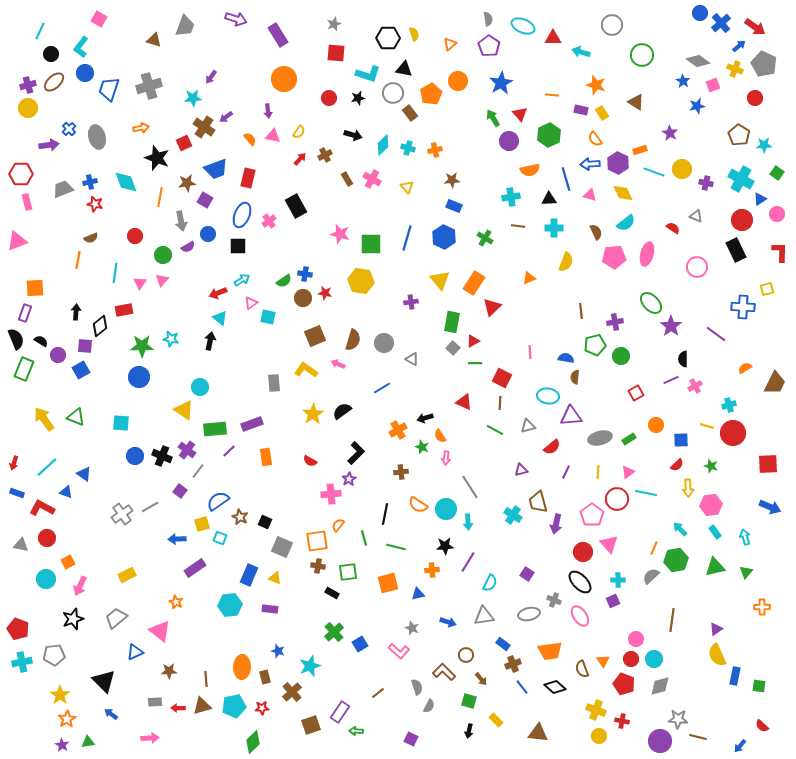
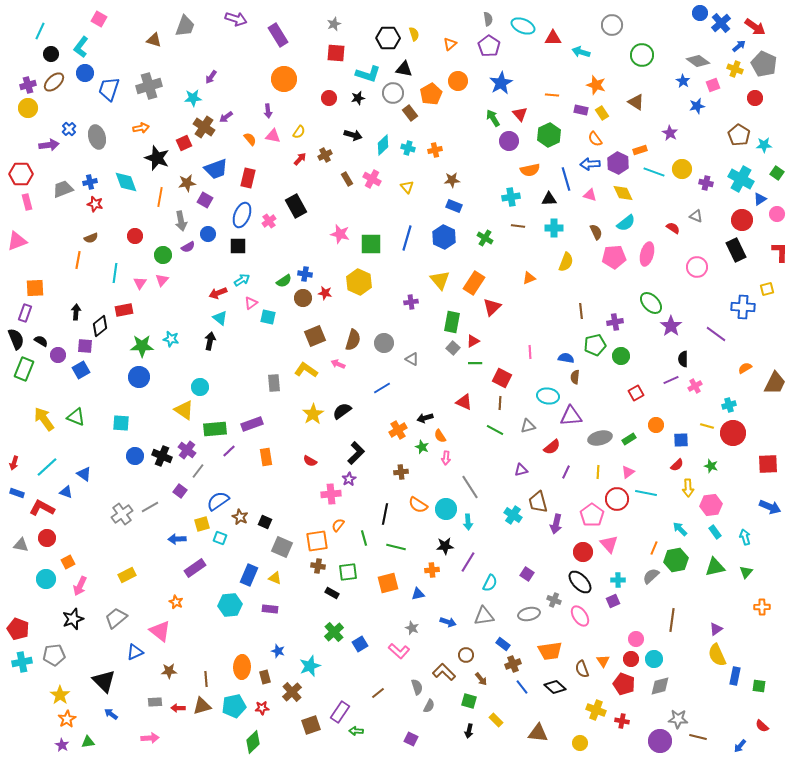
yellow hexagon at (361, 281): moved 2 px left, 1 px down; rotated 15 degrees clockwise
yellow circle at (599, 736): moved 19 px left, 7 px down
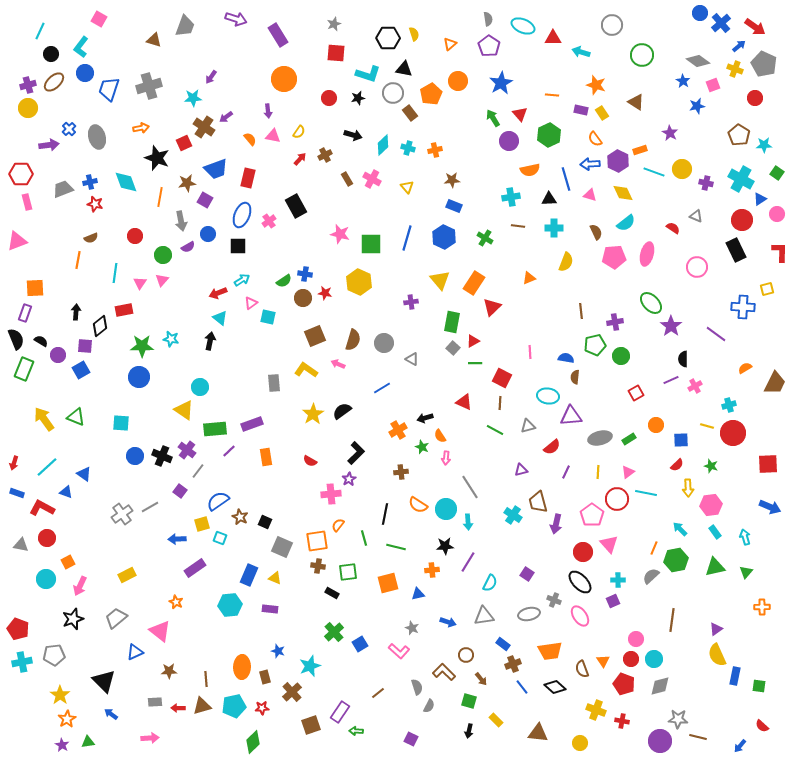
purple hexagon at (618, 163): moved 2 px up
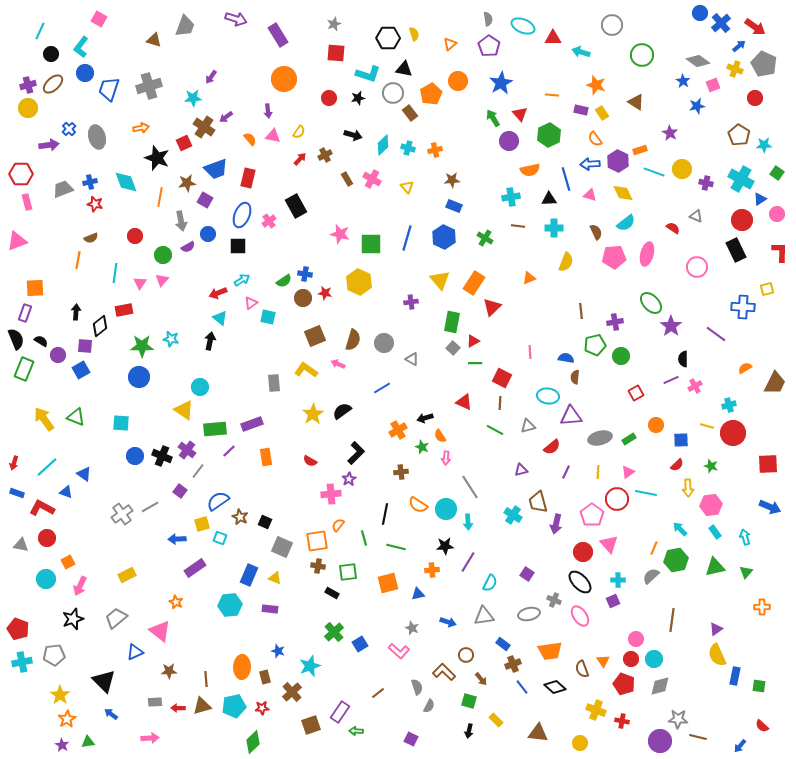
brown ellipse at (54, 82): moved 1 px left, 2 px down
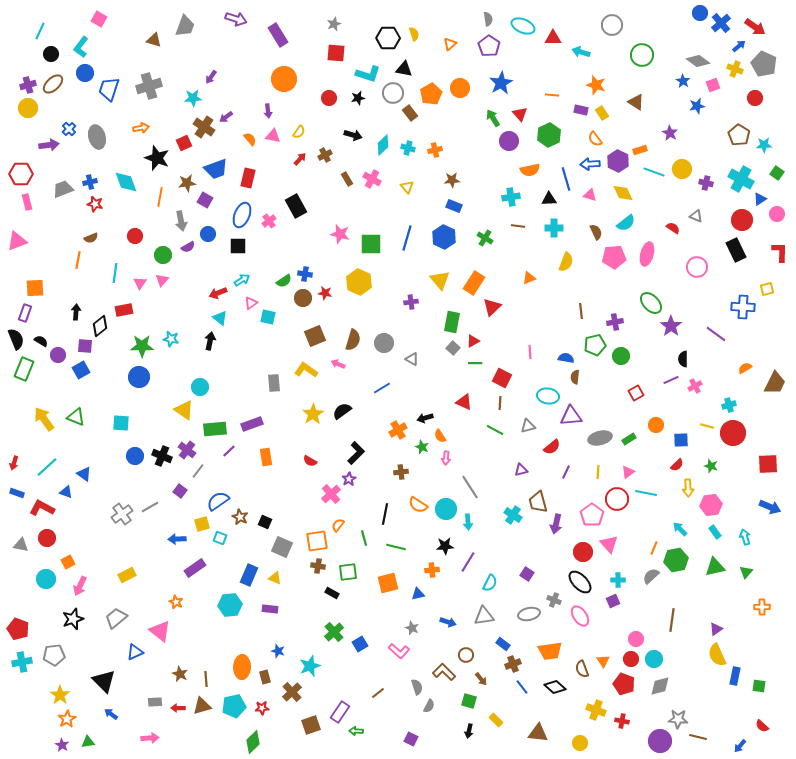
orange circle at (458, 81): moved 2 px right, 7 px down
pink cross at (331, 494): rotated 36 degrees counterclockwise
brown star at (169, 671): moved 11 px right, 3 px down; rotated 28 degrees clockwise
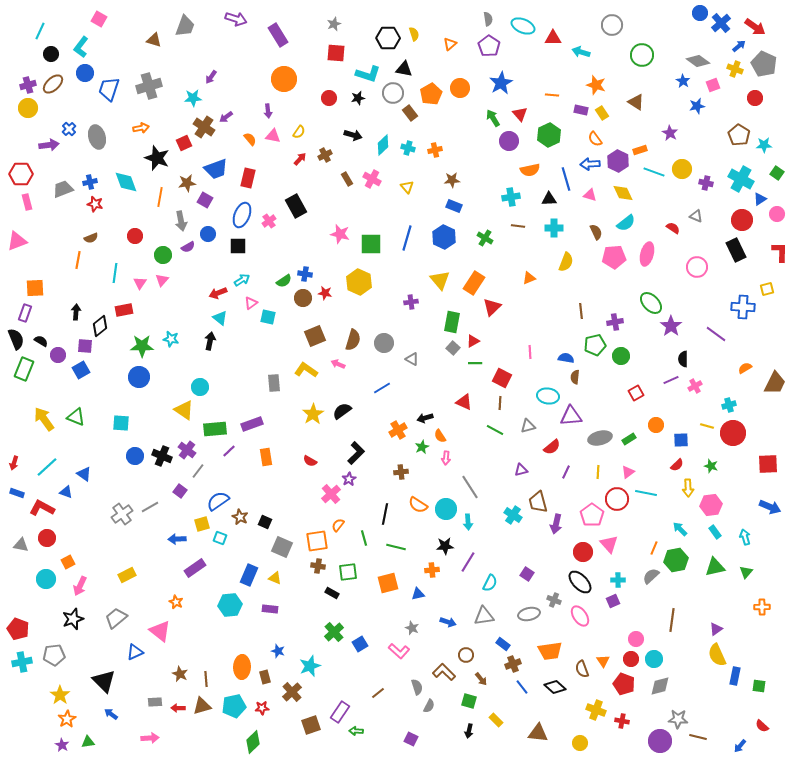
green star at (422, 447): rotated 24 degrees clockwise
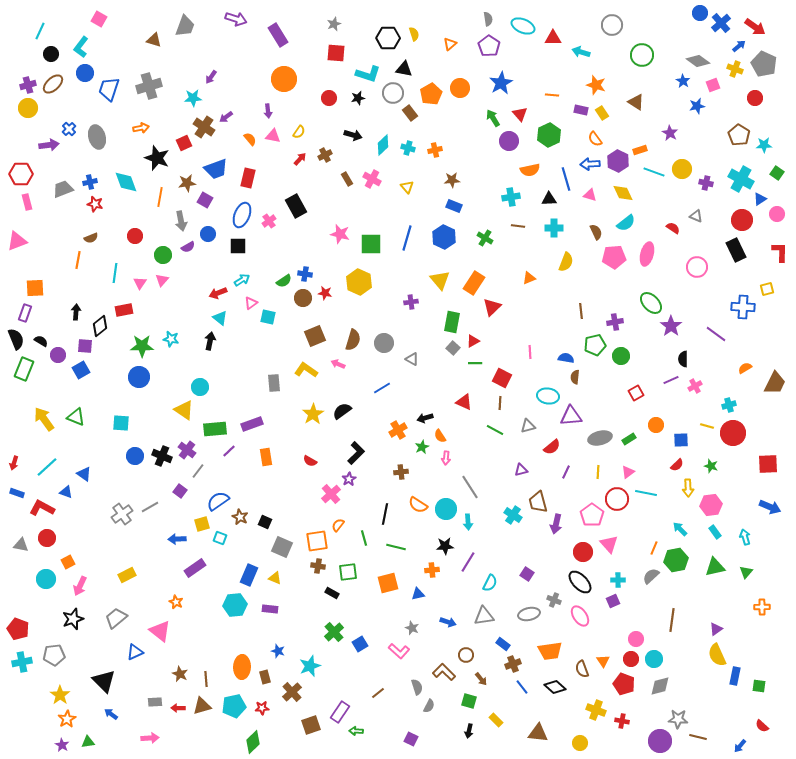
cyan hexagon at (230, 605): moved 5 px right
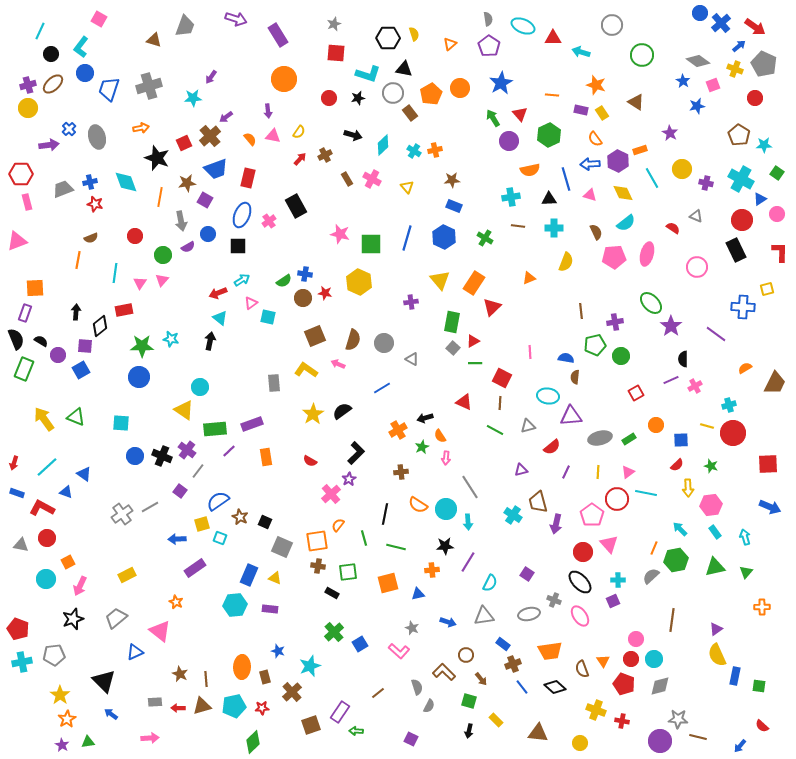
brown cross at (204, 127): moved 6 px right, 9 px down; rotated 15 degrees clockwise
cyan cross at (408, 148): moved 6 px right, 3 px down; rotated 16 degrees clockwise
cyan line at (654, 172): moved 2 px left, 6 px down; rotated 40 degrees clockwise
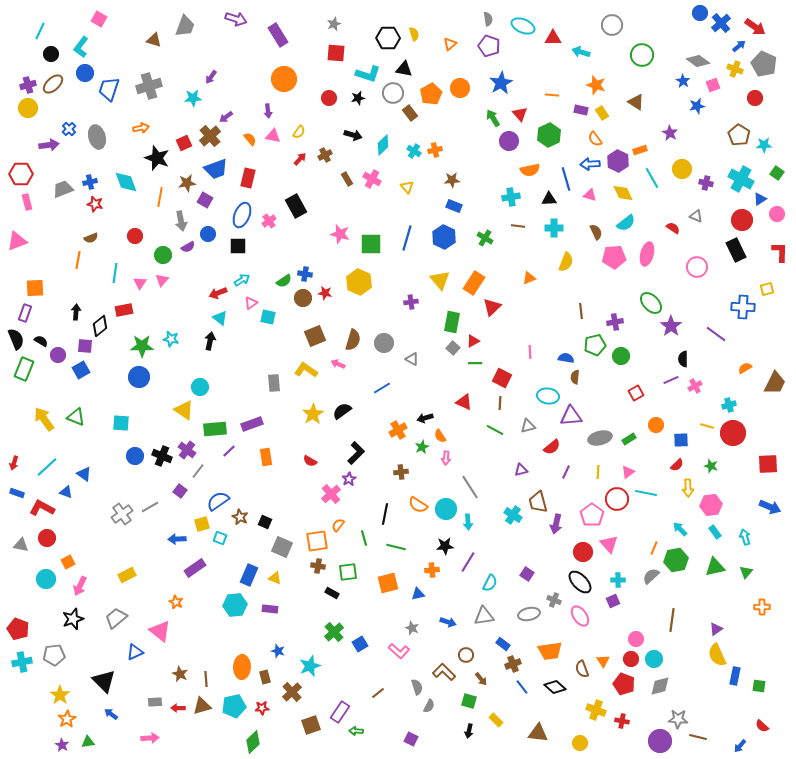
purple pentagon at (489, 46): rotated 15 degrees counterclockwise
